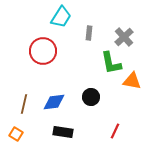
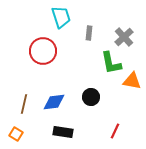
cyan trapezoid: rotated 50 degrees counterclockwise
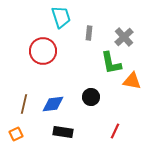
blue diamond: moved 1 px left, 2 px down
orange square: rotated 32 degrees clockwise
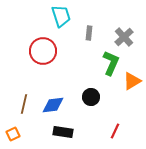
cyan trapezoid: moved 1 px up
green L-shape: rotated 145 degrees counterclockwise
orange triangle: rotated 42 degrees counterclockwise
blue diamond: moved 1 px down
orange square: moved 3 px left
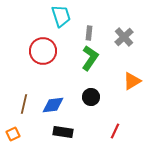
green L-shape: moved 21 px left, 5 px up; rotated 10 degrees clockwise
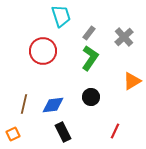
gray rectangle: rotated 32 degrees clockwise
black rectangle: rotated 54 degrees clockwise
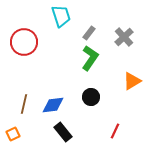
red circle: moved 19 px left, 9 px up
black rectangle: rotated 12 degrees counterclockwise
